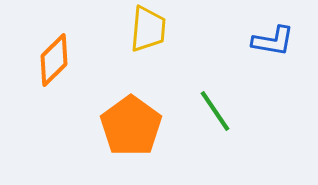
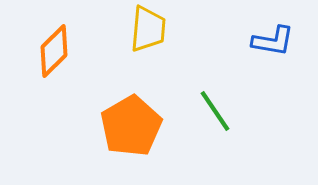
orange diamond: moved 9 px up
orange pentagon: rotated 6 degrees clockwise
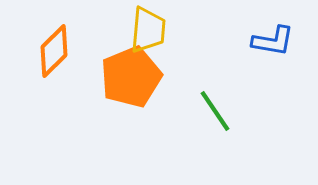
yellow trapezoid: moved 1 px down
orange pentagon: moved 49 px up; rotated 8 degrees clockwise
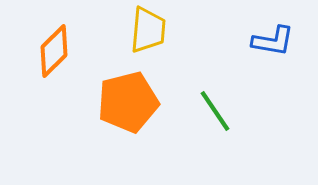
orange pentagon: moved 3 px left, 25 px down; rotated 8 degrees clockwise
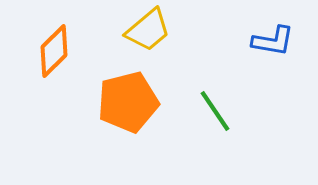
yellow trapezoid: rotated 45 degrees clockwise
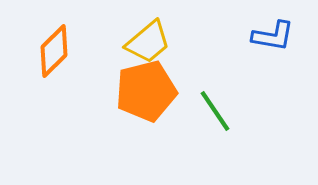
yellow trapezoid: moved 12 px down
blue L-shape: moved 5 px up
orange pentagon: moved 18 px right, 11 px up
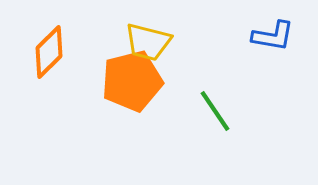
yellow trapezoid: rotated 54 degrees clockwise
orange diamond: moved 5 px left, 1 px down
orange pentagon: moved 14 px left, 10 px up
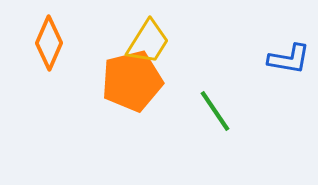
blue L-shape: moved 16 px right, 23 px down
yellow trapezoid: rotated 72 degrees counterclockwise
orange diamond: moved 9 px up; rotated 22 degrees counterclockwise
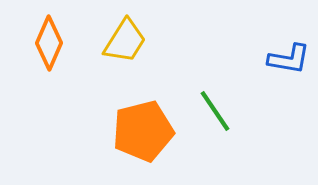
yellow trapezoid: moved 23 px left, 1 px up
orange pentagon: moved 11 px right, 50 px down
